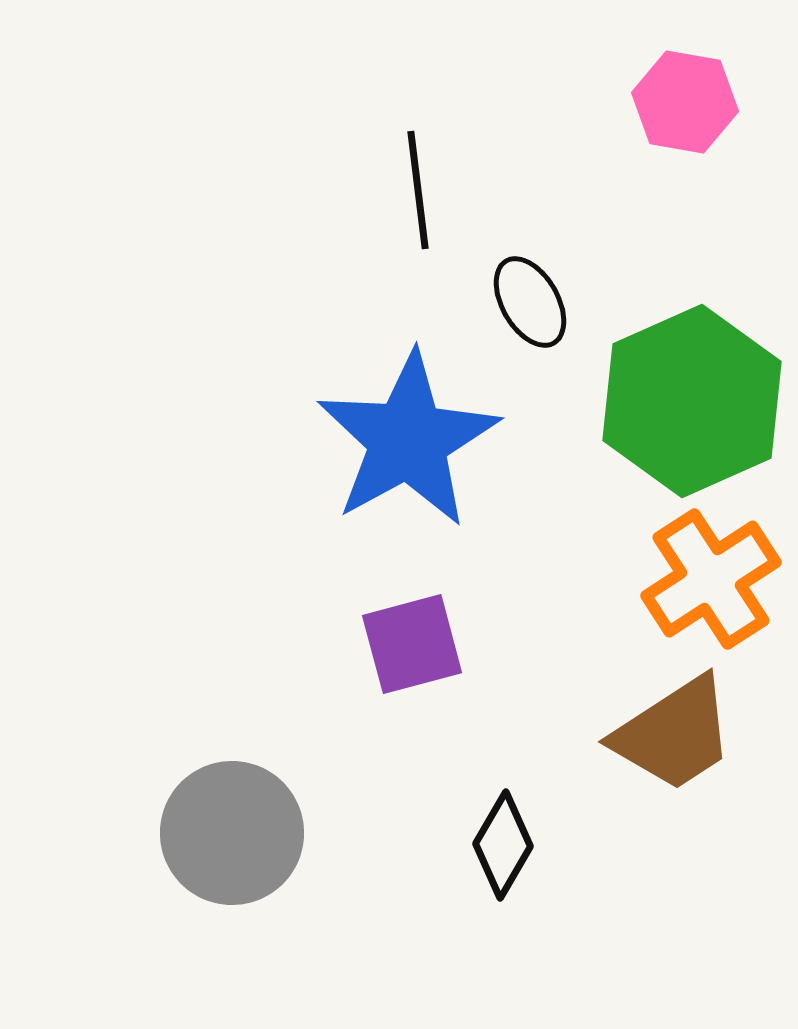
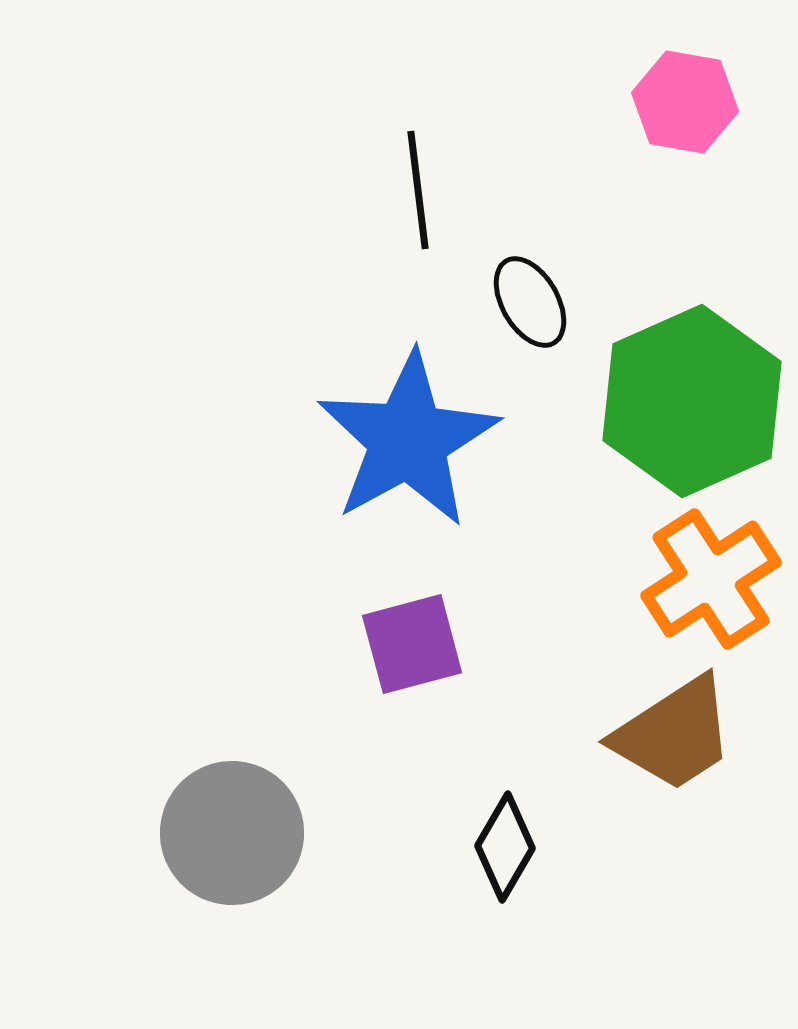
black diamond: moved 2 px right, 2 px down
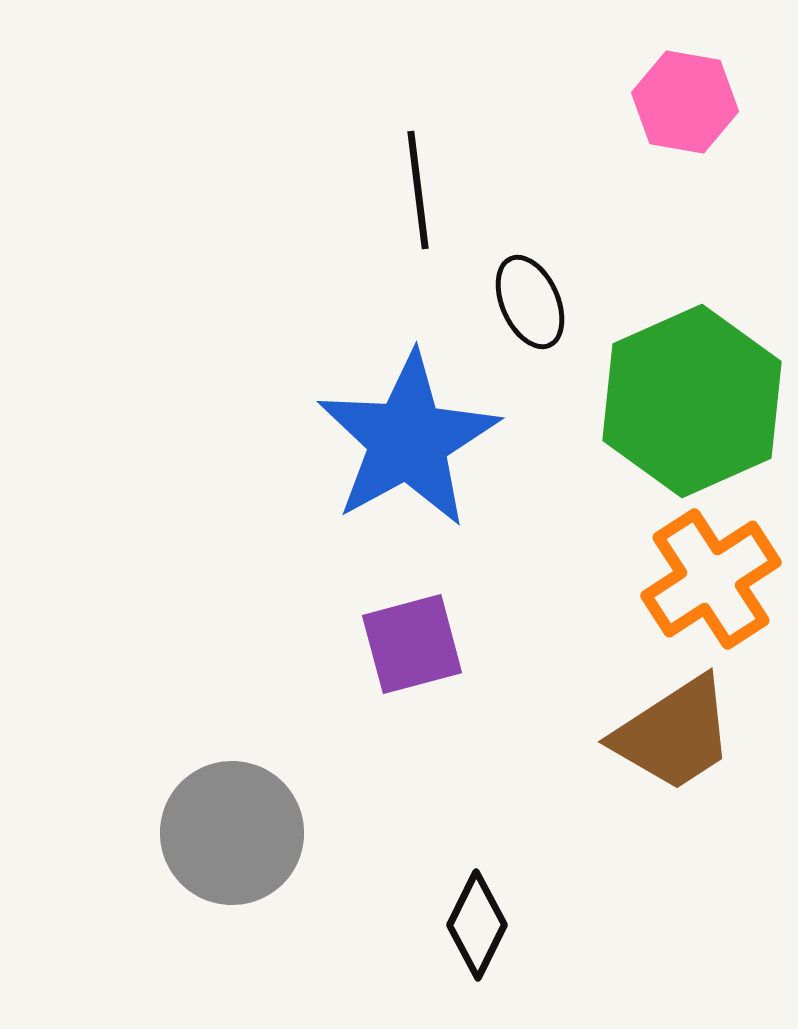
black ellipse: rotated 6 degrees clockwise
black diamond: moved 28 px left, 78 px down; rotated 4 degrees counterclockwise
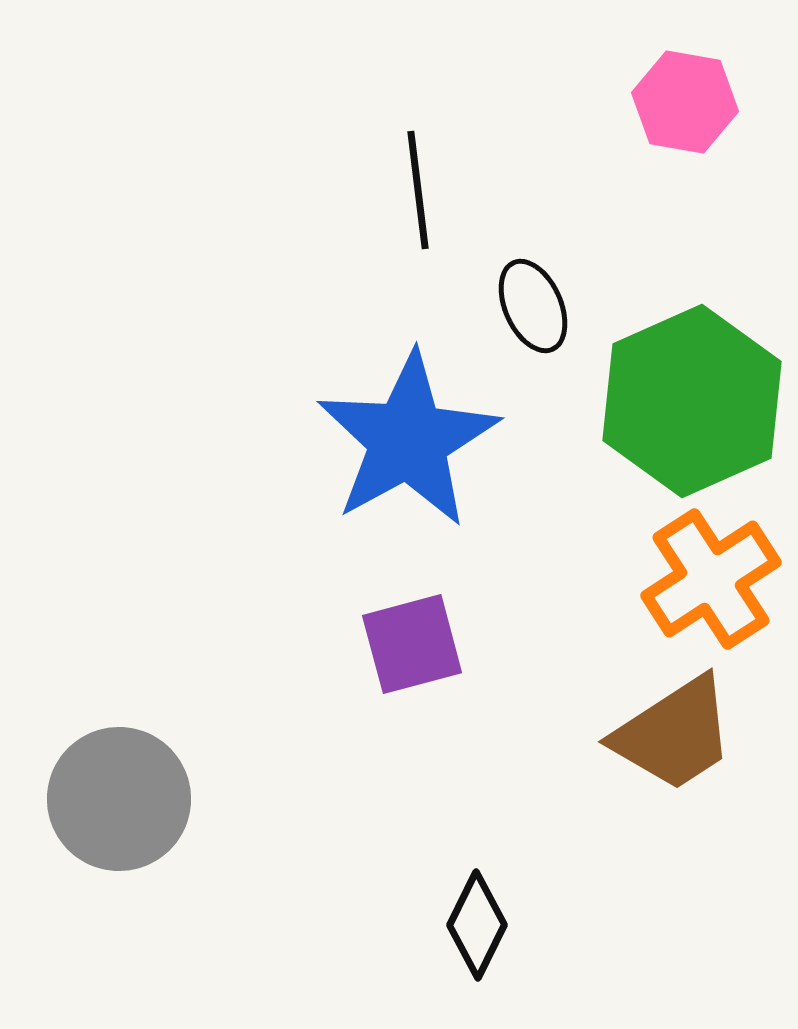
black ellipse: moved 3 px right, 4 px down
gray circle: moved 113 px left, 34 px up
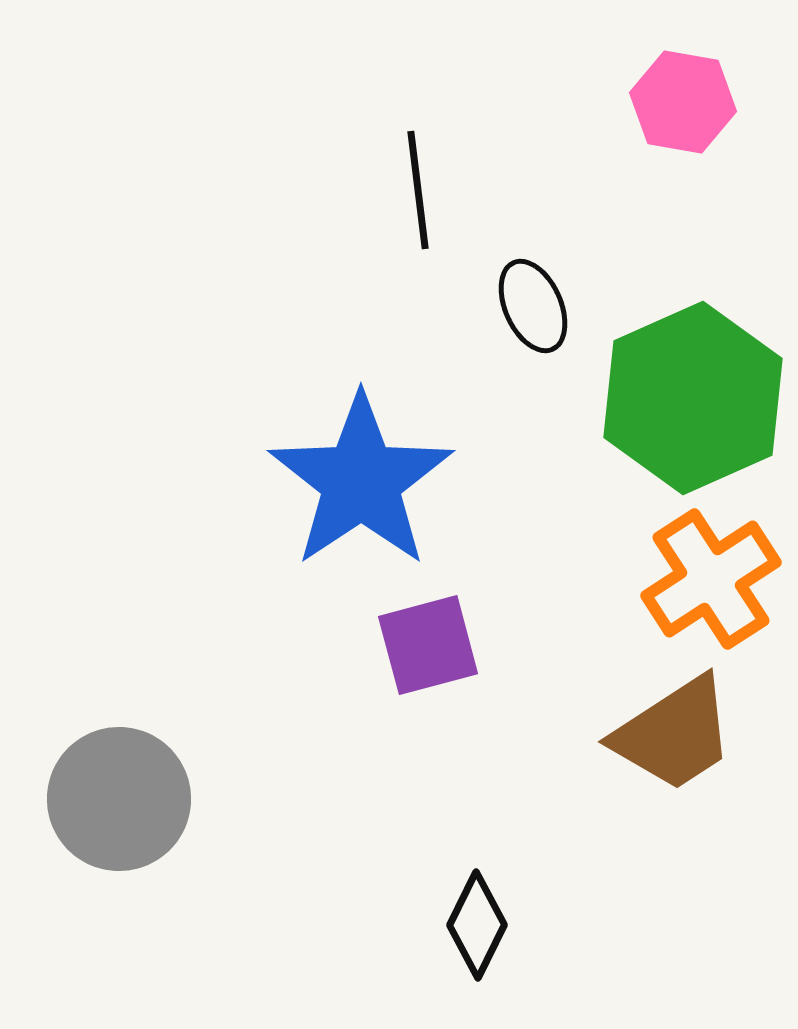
pink hexagon: moved 2 px left
green hexagon: moved 1 px right, 3 px up
blue star: moved 47 px left, 41 px down; rotated 5 degrees counterclockwise
purple square: moved 16 px right, 1 px down
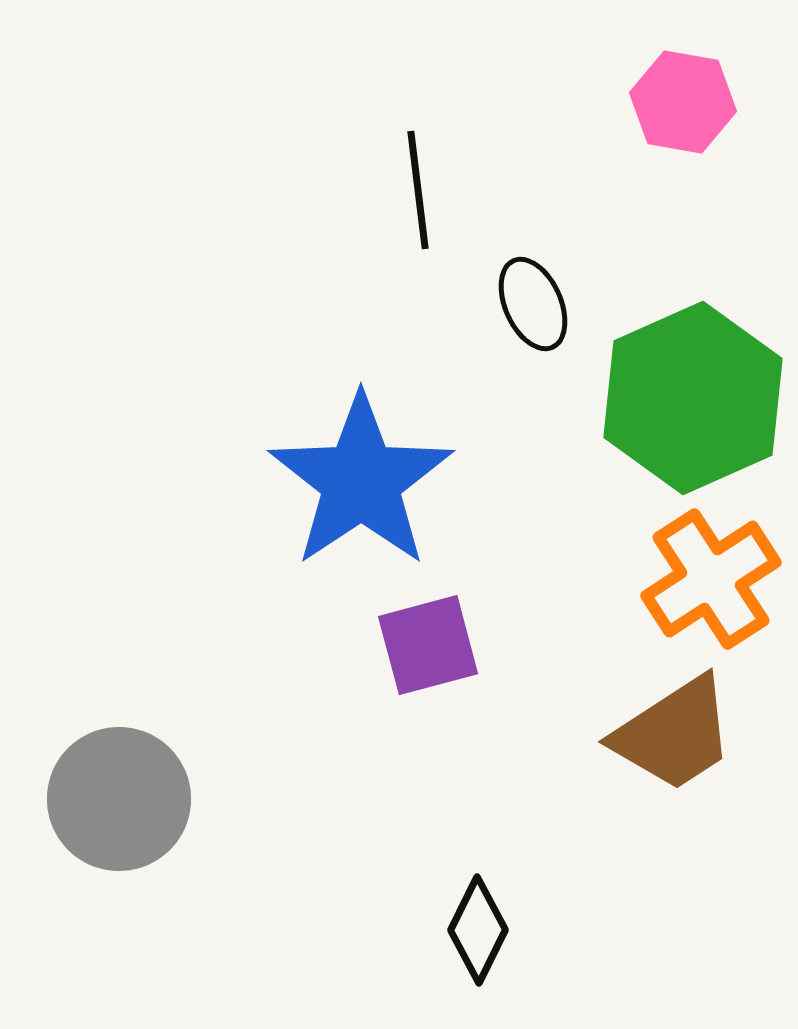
black ellipse: moved 2 px up
black diamond: moved 1 px right, 5 px down
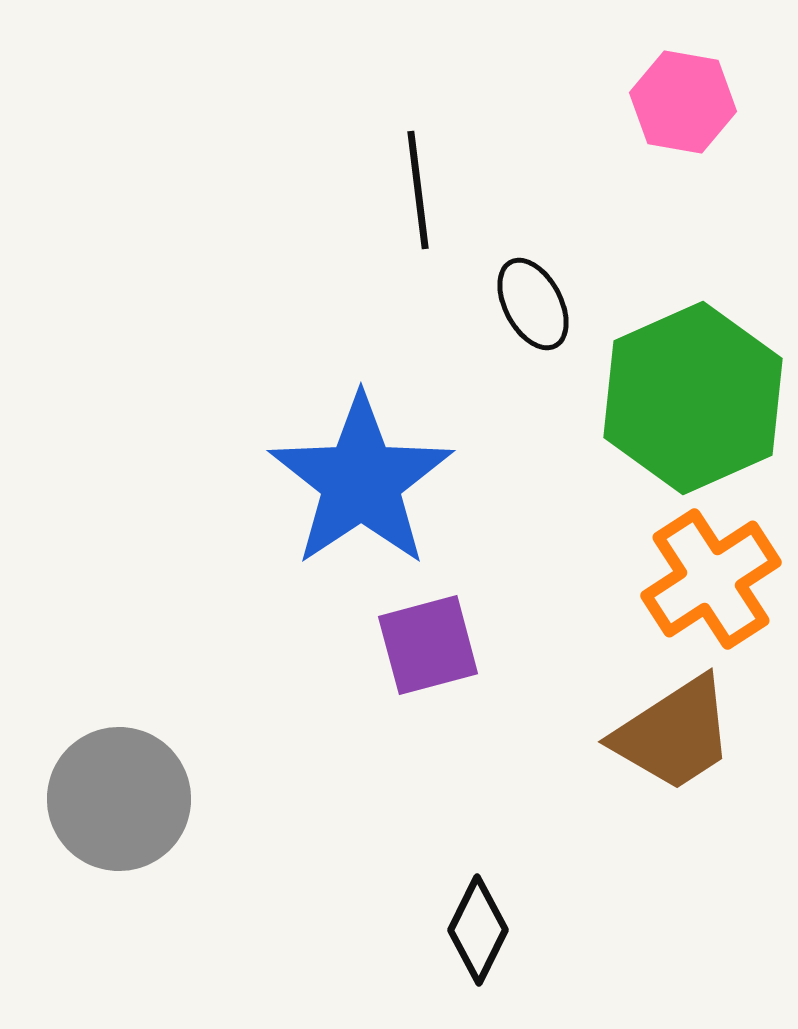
black ellipse: rotated 4 degrees counterclockwise
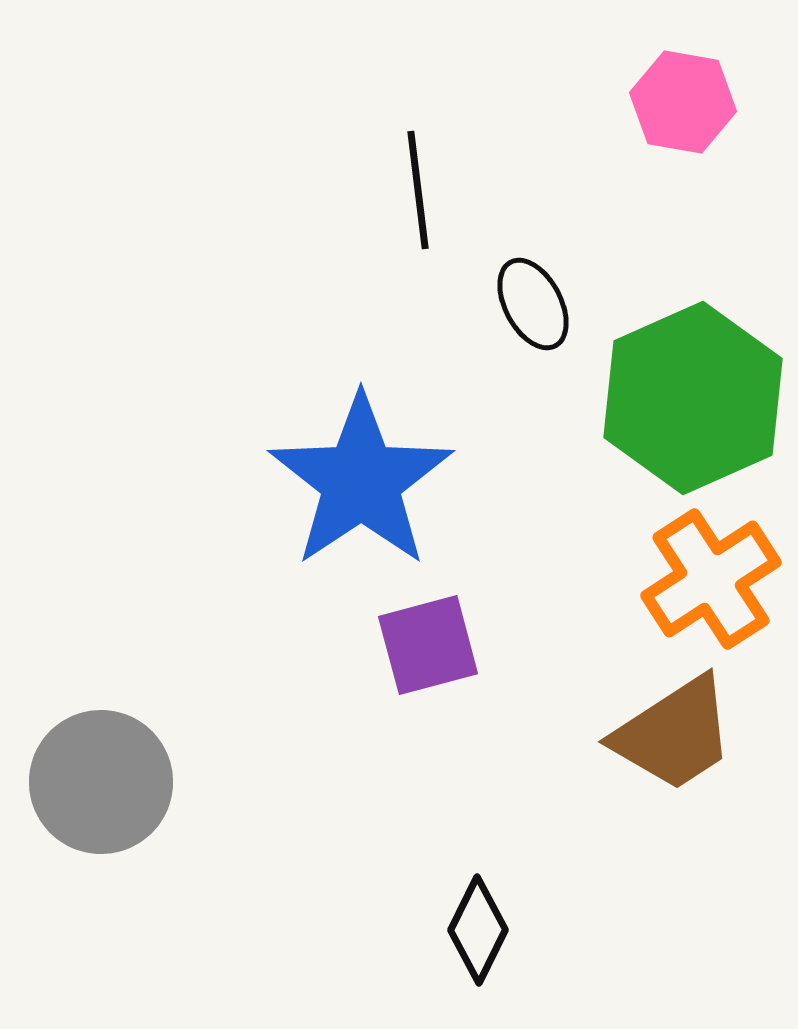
gray circle: moved 18 px left, 17 px up
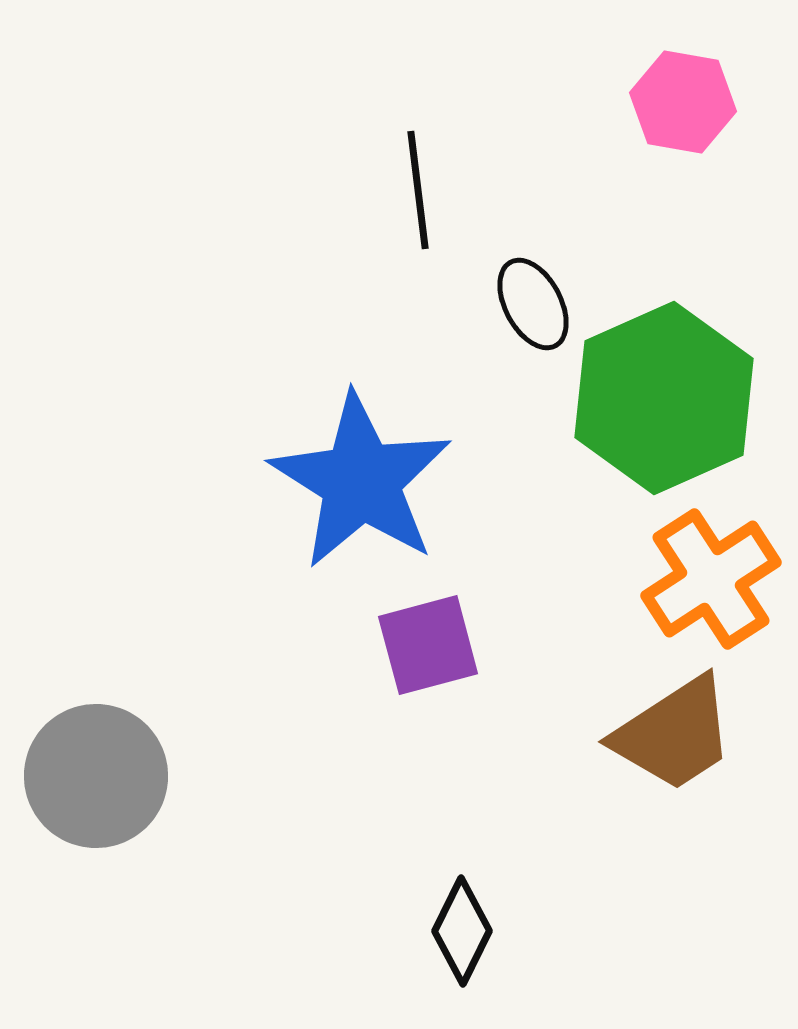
green hexagon: moved 29 px left
blue star: rotated 6 degrees counterclockwise
gray circle: moved 5 px left, 6 px up
black diamond: moved 16 px left, 1 px down
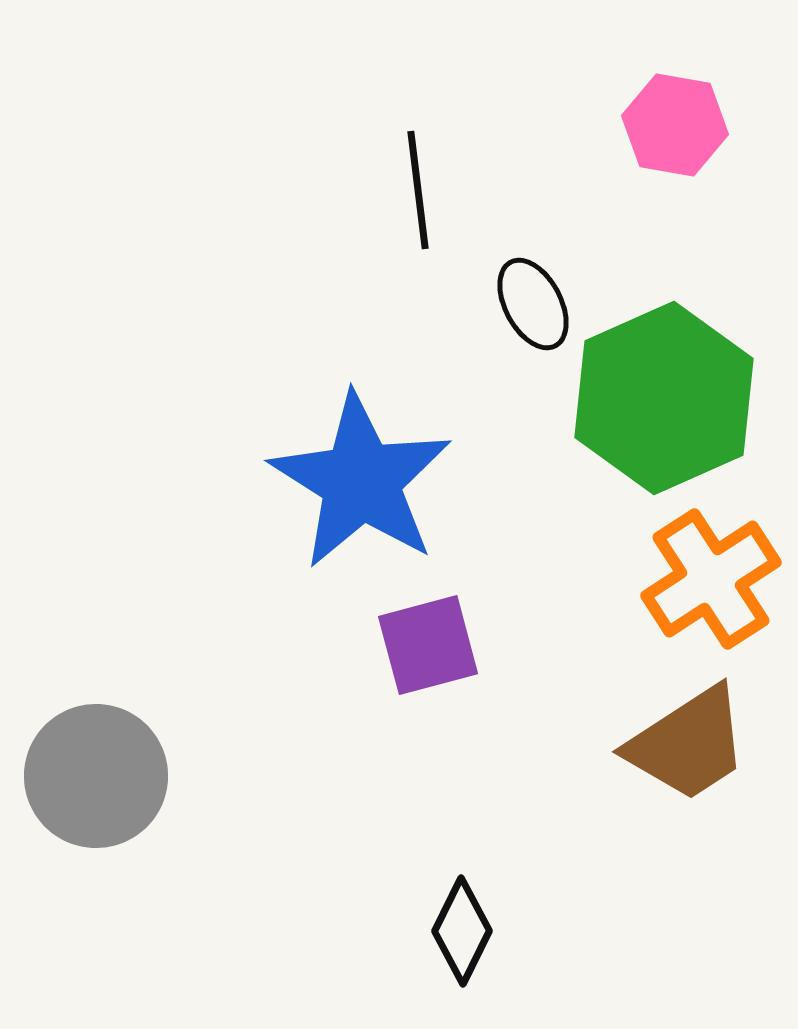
pink hexagon: moved 8 px left, 23 px down
brown trapezoid: moved 14 px right, 10 px down
